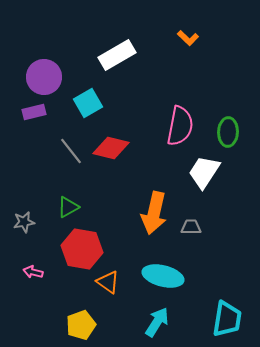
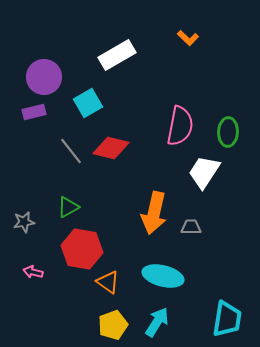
yellow pentagon: moved 32 px right
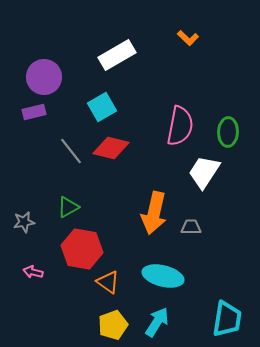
cyan square: moved 14 px right, 4 px down
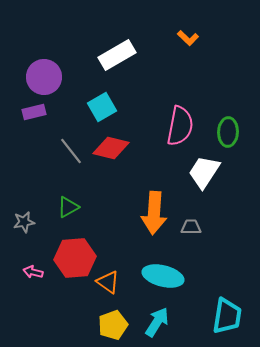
orange arrow: rotated 9 degrees counterclockwise
red hexagon: moved 7 px left, 9 px down; rotated 15 degrees counterclockwise
cyan trapezoid: moved 3 px up
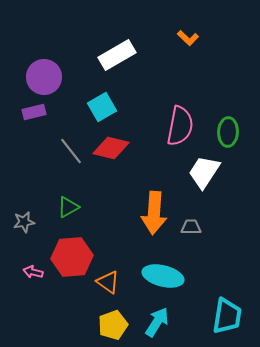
red hexagon: moved 3 px left, 1 px up
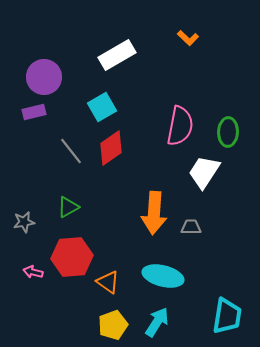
red diamond: rotated 48 degrees counterclockwise
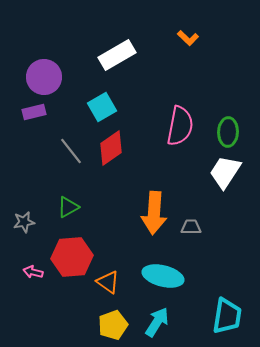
white trapezoid: moved 21 px right
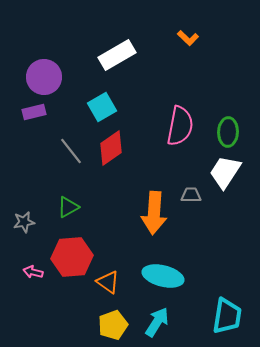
gray trapezoid: moved 32 px up
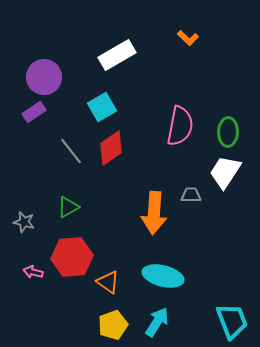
purple rectangle: rotated 20 degrees counterclockwise
gray star: rotated 25 degrees clockwise
cyan trapezoid: moved 5 px right, 5 px down; rotated 30 degrees counterclockwise
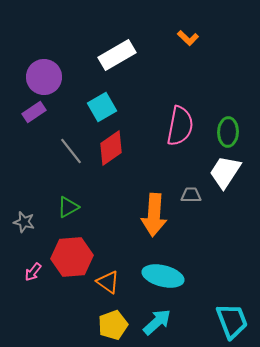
orange arrow: moved 2 px down
pink arrow: rotated 66 degrees counterclockwise
cyan arrow: rotated 16 degrees clockwise
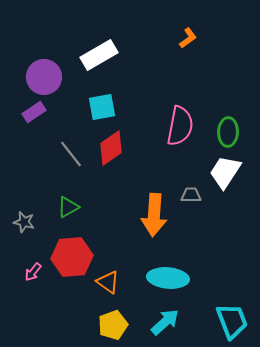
orange L-shape: rotated 80 degrees counterclockwise
white rectangle: moved 18 px left
cyan square: rotated 20 degrees clockwise
gray line: moved 3 px down
cyan ellipse: moved 5 px right, 2 px down; rotated 9 degrees counterclockwise
cyan arrow: moved 8 px right
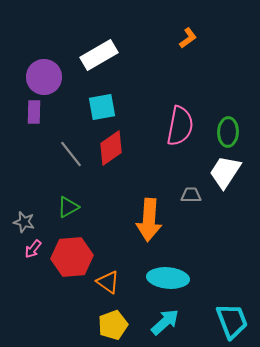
purple rectangle: rotated 55 degrees counterclockwise
orange arrow: moved 5 px left, 5 px down
pink arrow: moved 23 px up
